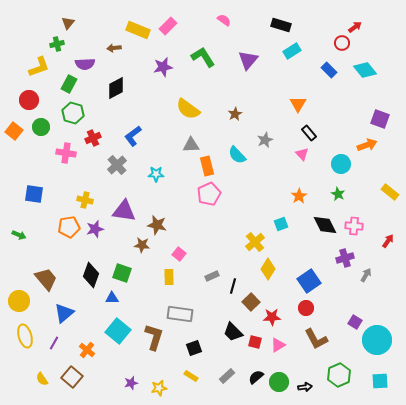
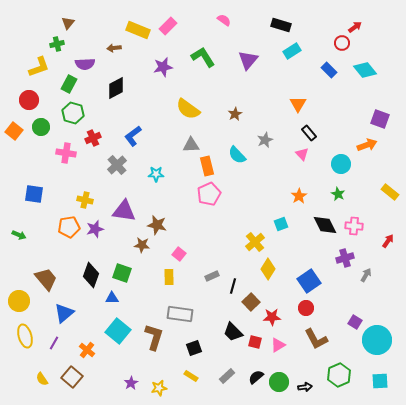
purple star at (131, 383): rotated 16 degrees counterclockwise
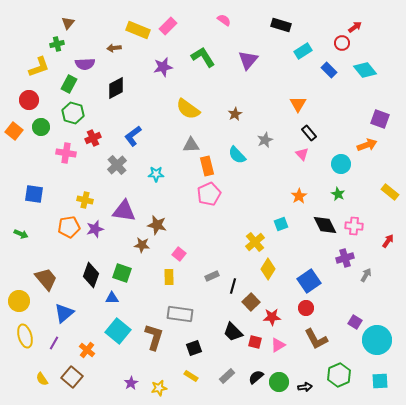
cyan rectangle at (292, 51): moved 11 px right
green arrow at (19, 235): moved 2 px right, 1 px up
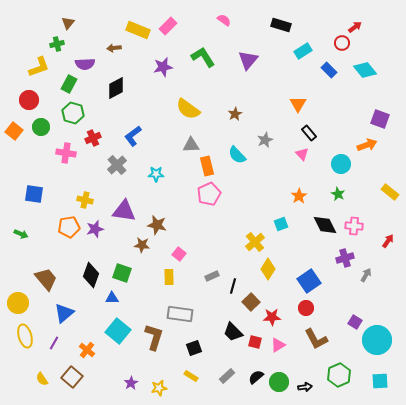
yellow circle at (19, 301): moved 1 px left, 2 px down
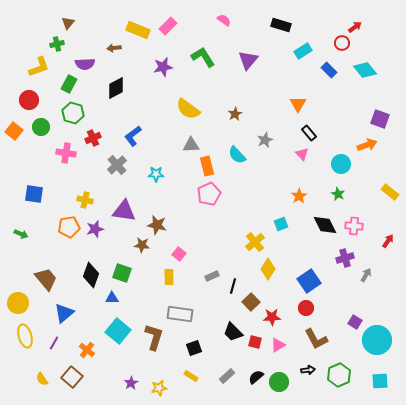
black arrow at (305, 387): moved 3 px right, 17 px up
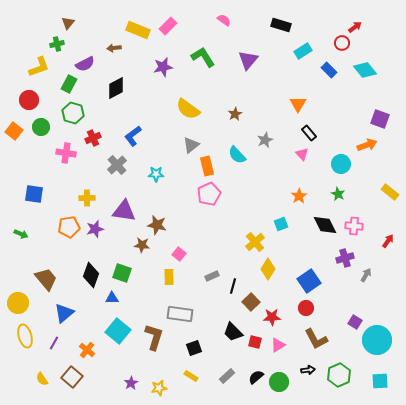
purple semicircle at (85, 64): rotated 24 degrees counterclockwise
gray triangle at (191, 145): rotated 36 degrees counterclockwise
yellow cross at (85, 200): moved 2 px right, 2 px up; rotated 14 degrees counterclockwise
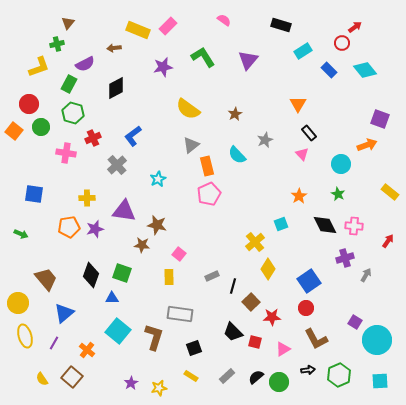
red circle at (29, 100): moved 4 px down
cyan star at (156, 174): moved 2 px right, 5 px down; rotated 28 degrees counterclockwise
pink triangle at (278, 345): moved 5 px right, 4 px down
